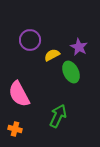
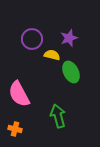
purple circle: moved 2 px right, 1 px up
purple star: moved 10 px left, 9 px up; rotated 24 degrees clockwise
yellow semicircle: rotated 42 degrees clockwise
green arrow: rotated 40 degrees counterclockwise
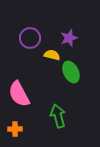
purple circle: moved 2 px left, 1 px up
orange cross: rotated 16 degrees counterclockwise
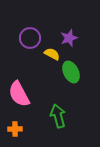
yellow semicircle: moved 1 px up; rotated 14 degrees clockwise
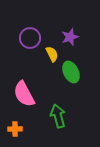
purple star: moved 1 px right, 1 px up
yellow semicircle: rotated 35 degrees clockwise
pink semicircle: moved 5 px right
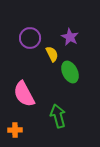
purple star: rotated 24 degrees counterclockwise
green ellipse: moved 1 px left
orange cross: moved 1 px down
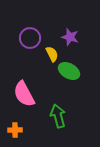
purple star: rotated 12 degrees counterclockwise
green ellipse: moved 1 px left, 1 px up; rotated 35 degrees counterclockwise
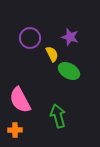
pink semicircle: moved 4 px left, 6 px down
